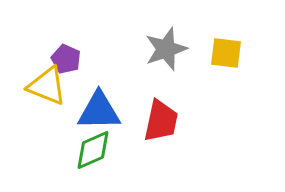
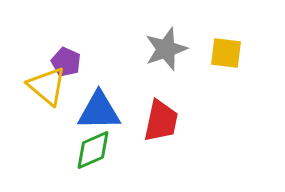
purple pentagon: moved 3 px down
yellow triangle: rotated 18 degrees clockwise
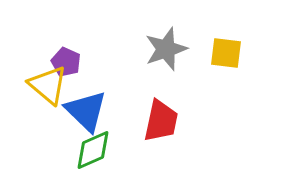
yellow triangle: moved 1 px right, 1 px up
blue triangle: moved 13 px left; rotated 45 degrees clockwise
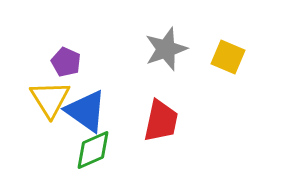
yellow square: moved 2 px right, 4 px down; rotated 16 degrees clockwise
yellow triangle: moved 2 px right, 14 px down; rotated 18 degrees clockwise
blue triangle: rotated 9 degrees counterclockwise
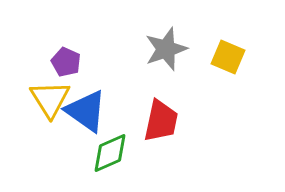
green diamond: moved 17 px right, 3 px down
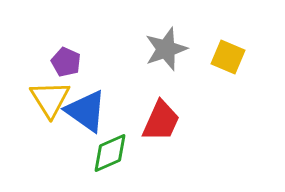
red trapezoid: rotated 12 degrees clockwise
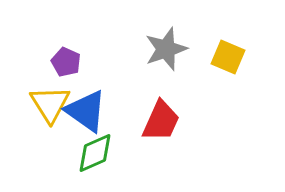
yellow triangle: moved 5 px down
green diamond: moved 15 px left
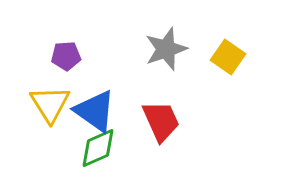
yellow square: rotated 12 degrees clockwise
purple pentagon: moved 6 px up; rotated 28 degrees counterclockwise
blue triangle: moved 9 px right
red trapezoid: rotated 48 degrees counterclockwise
green diamond: moved 3 px right, 5 px up
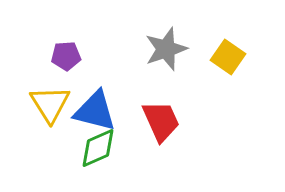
blue triangle: rotated 21 degrees counterclockwise
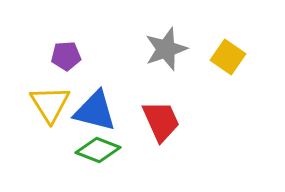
green diamond: moved 2 px down; rotated 45 degrees clockwise
